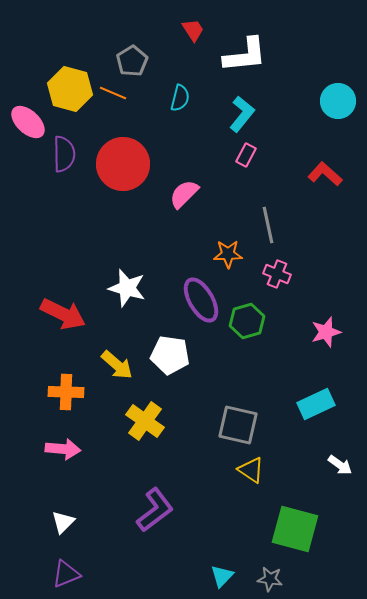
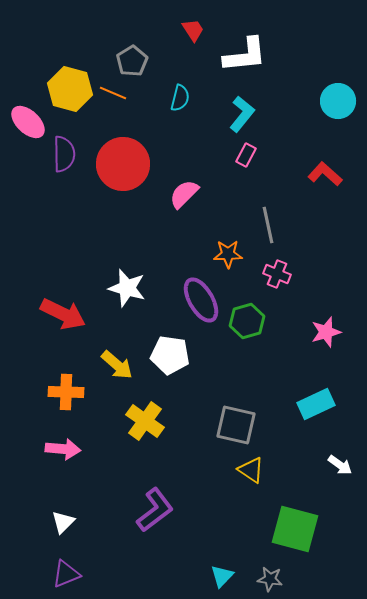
gray square: moved 2 px left
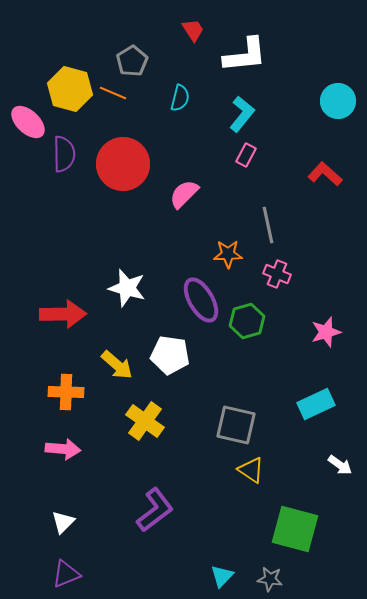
red arrow: rotated 27 degrees counterclockwise
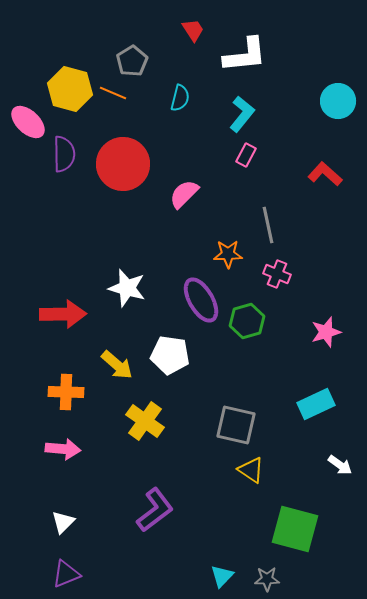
gray star: moved 3 px left; rotated 10 degrees counterclockwise
